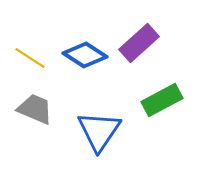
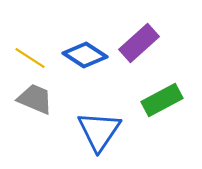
gray trapezoid: moved 10 px up
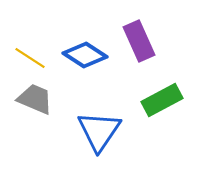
purple rectangle: moved 2 px up; rotated 72 degrees counterclockwise
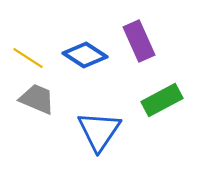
yellow line: moved 2 px left
gray trapezoid: moved 2 px right
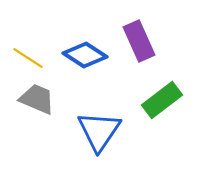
green rectangle: rotated 9 degrees counterclockwise
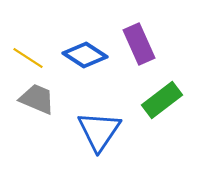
purple rectangle: moved 3 px down
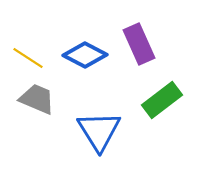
blue diamond: rotated 6 degrees counterclockwise
blue triangle: rotated 6 degrees counterclockwise
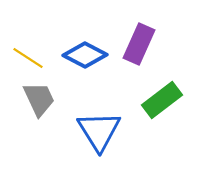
purple rectangle: rotated 48 degrees clockwise
gray trapezoid: moved 2 px right; rotated 42 degrees clockwise
